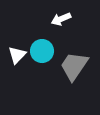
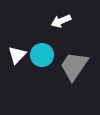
white arrow: moved 2 px down
cyan circle: moved 4 px down
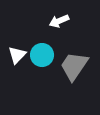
white arrow: moved 2 px left
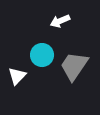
white arrow: moved 1 px right
white triangle: moved 21 px down
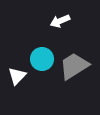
cyan circle: moved 4 px down
gray trapezoid: rotated 24 degrees clockwise
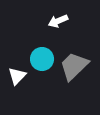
white arrow: moved 2 px left
gray trapezoid: rotated 12 degrees counterclockwise
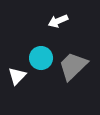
cyan circle: moved 1 px left, 1 px up
gray trapezoid: moved 1 px left
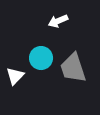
gray trapezoid: moved 2 px down; rotated 64 degrees counterclockwise
white triangle: moved 2 px left
